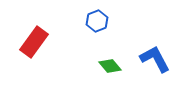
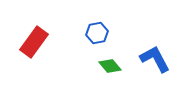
blue hexagon: moved 12 px down; rotated 10 degrees clockwise
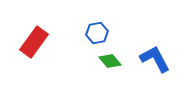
green diamond: moved 5 px up
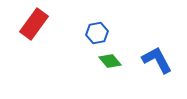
red rectangle: moved 18 px up
blue L-shape: moved 2 px right, 1 px down
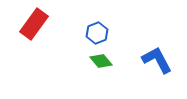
blue hexagon: rotated 10 degrees counterclockwise
green diamond: moved 9 px left
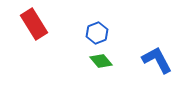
red rectangle: rotated 68 degrees counterclockwise
